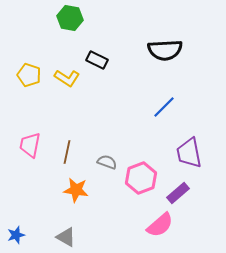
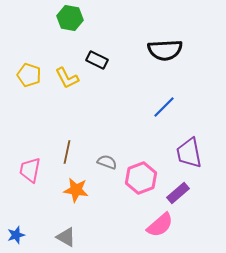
yellow L-shape: rotated 30 degrees clockwise
pink trapezoid: moved 25 px down
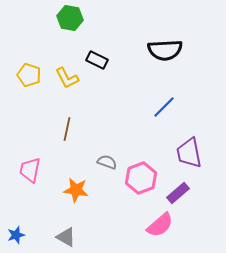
brown line: moved 23 px up
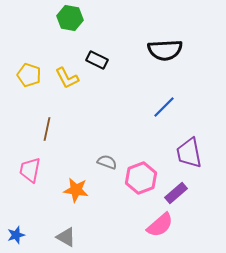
brown line: moved 20 px left
purple rectangle: moved 2 px left
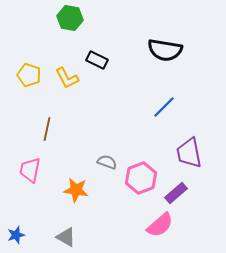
black semicircle: rotated 12 degrees clockwise
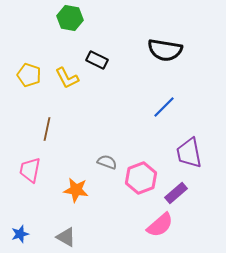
blue star: moved 4 px right, 1 px up
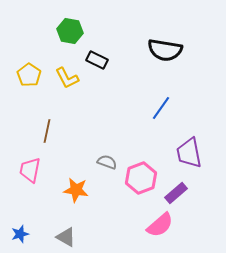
green hexagon: moved 13 px down
yellow pentagon: rotated 15 degrees clockwise
blue line: moved 3 px left, 1 px down; rotated 10 degrees counterclockwise
brown line: moved 2 px down
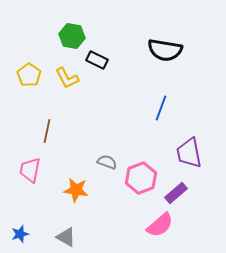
green hexagon: moved 2 px right, 5 px down
blue line: rotated 15 degrees counterclockwise
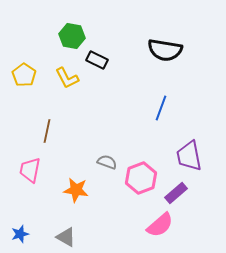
yellow pentagon: moved 5 px left
purple trapezoid: moved 3 px down
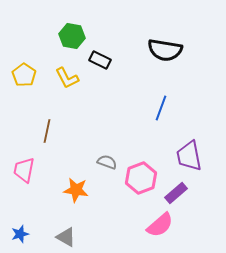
black rectangle: moved 3 px right
pink trapezoid: moved 6 px left
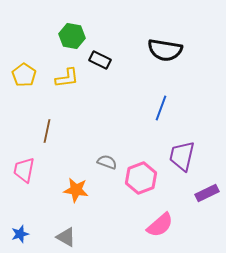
yellow L-shape: rotated 70 degrees counterclockwise
purple trapezoid: moved 7 px left; rotated 24 degrees clockwise
purple rectangle: moved 31 px right; rotated 15 degrees clockwise
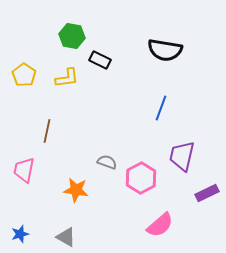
pink hexagon: rotated 8 degrees counterclockwise
